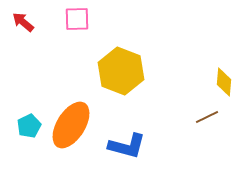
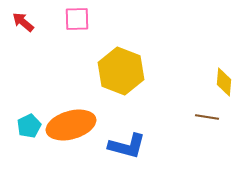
brown line: rotated 35 degrees clockwise
orange ellipse: rotated 42 degrees clockwise
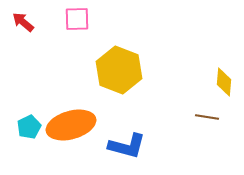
yellow hexagon: moved 2 px left, 1 px up
cyan pentagon: moved 1 px down
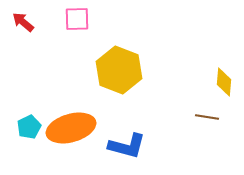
orange ellipse: moved 3 px down
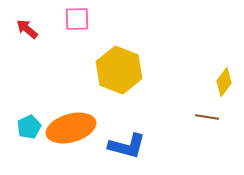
red arrow: moved 4 px right, 7 px down
yellow diamond: rotated 32 degrees clockwise
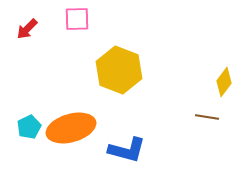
red arrow: rotated 85 degrees counterclockwise
blue L-shape: moved 4 px down
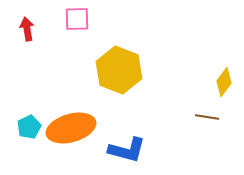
red arrow: rotated 125 degrees clockwise
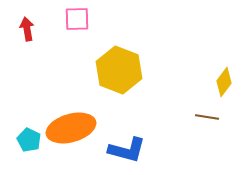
cyan pentagon: moved 13 px down; rotated 20 degrees counterclockwise
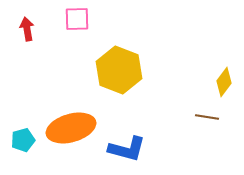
cyan pentagon: moved 6 px left; rotated 30 degrees clockwise
blue L-shape: moved 1 px up
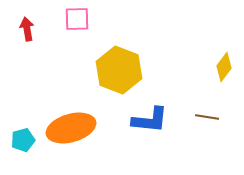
yellow diamond: moved 15 px up
blue L-shape: moved 23 px right, 29 px up; rotated 9 degrees counterclockwise
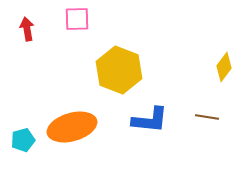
orange ellipse: moved 1 px right, 1 px up
